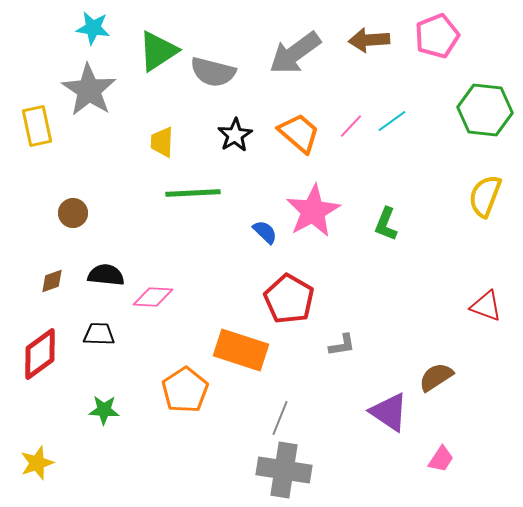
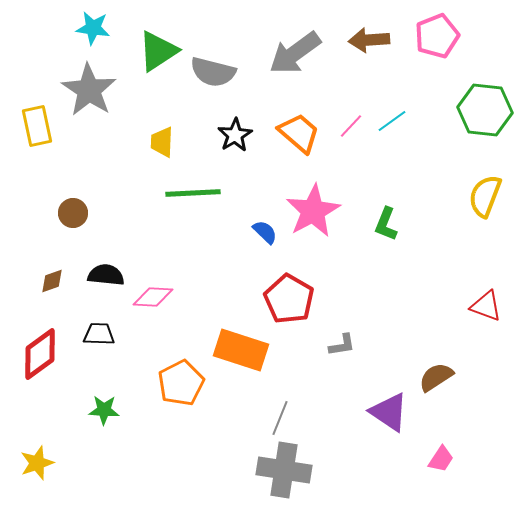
orange pentagon: moved 4 px left, 7 px up; rotated 6 degrees clockwise
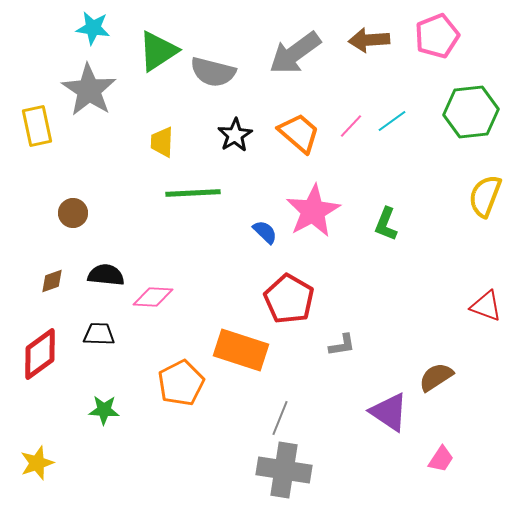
green hexagon: moved 14 px left, 2 px down; rotated 12 degrees counterclockwise
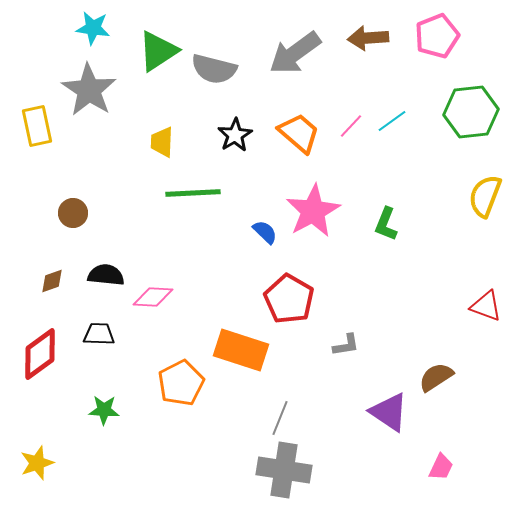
brown arrow: moved 1 px left, 2 px up
gray semicircle: moved 1 px right, 3 px up
gray L-shape: moved 4 px right
pink trapezoid: moved 8 px down; rotated 8 degrees counterclockwise
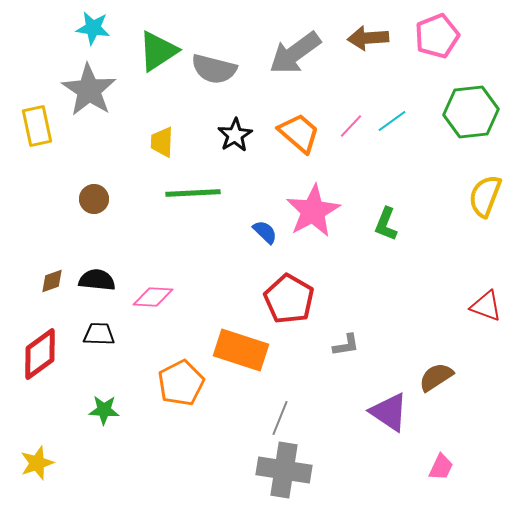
brown circle: moved 21 px right, 14 px up
black semicircle: moved 9 px left, 5 px down
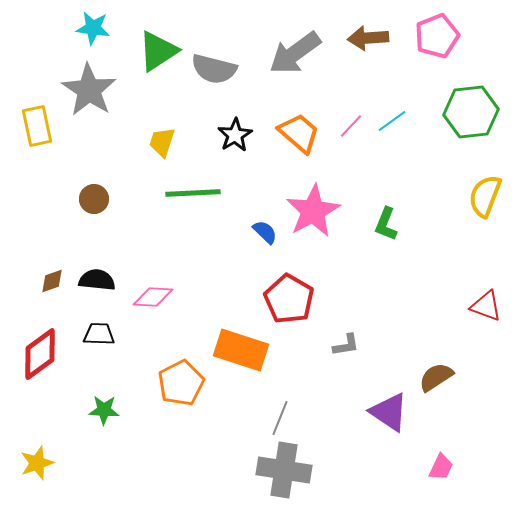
yellow trapezoid: rotated 16 degrees clockwise
